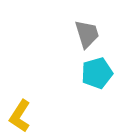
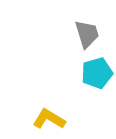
yellow L-shape: moved 29 px right, 3 px down; rotated 88 degrees clockwise
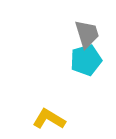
cyan pentagon: moved 11 px left, 13 px up
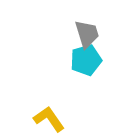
yellow L-shape: rotated 24 degrees clockwise
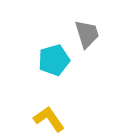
cyan pentagon: moved 32 px left
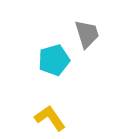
yellow L-shape: moved 1 px right, 1 px up
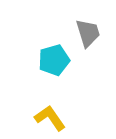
gray trapezoid: moved 1 px right, 1 px up
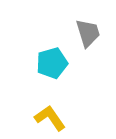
cyan pentagon: moved 2 px left, 3 px down
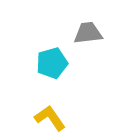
gray trapezoid: rotated 80 degrees counterclockwise
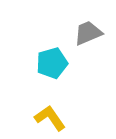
gray trapezoid: rotated 16 degrees counterclockwise
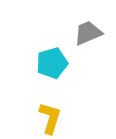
yellow L-shape: rotated 52 degrees clockwise
